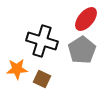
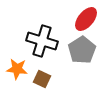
orange star: rotated 10 degrees clockwise
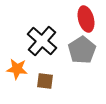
red ellipse: rotated 55 degrees counterclockwise
black cross: rotated 24 degrees clockwise
brown square: moved 3 px right, 2 px down; rotated 18 degrees counterclockwise
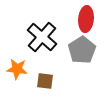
red ellipse: rotated 20 degrees clockwise
black cross: moved 4 px up
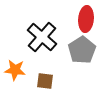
orange star: moved 2 px left, 1 px down
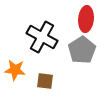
black cross: rotated 12 degrees counterclockwise
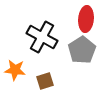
brown square: rotated 24 degrees counterclockwise
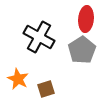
black cross: moved 3 px left
orange star: moved 3 px right, 9 px down; rotated 20 degrees clockwise
brown square: moved 1 px right, 8 px down
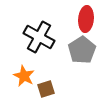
orange star: moved 6 px right, 3 px up
